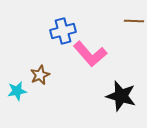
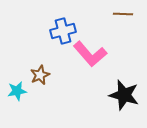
brown line: moved 11 px left, 7 px up
black star: moved 3 px right, 1 px up
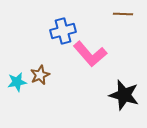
cyan star: moved 9 px up
